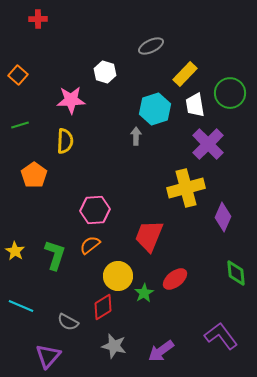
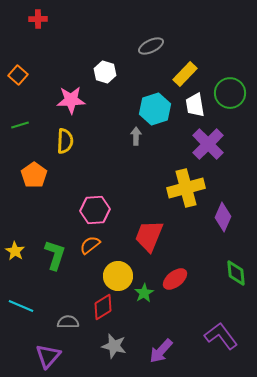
gray semicircle: rotated 150 degrees clockwise
purple arrow: rotated 12 degrees counterclockwise
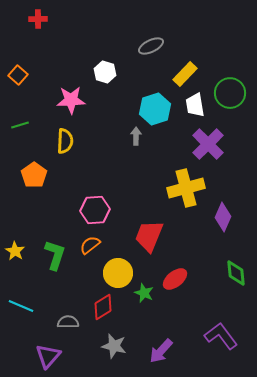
yellow circle: moved 3 px up
green star: rotated 18 degrees counterclockwise
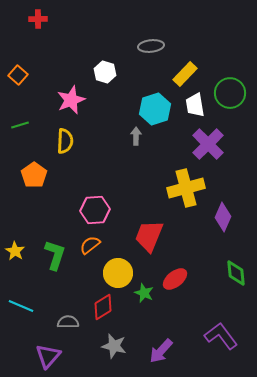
gray ellipse: rotated 20 degrees clockwise
pink star: rotated 20 degrees counterclockwise
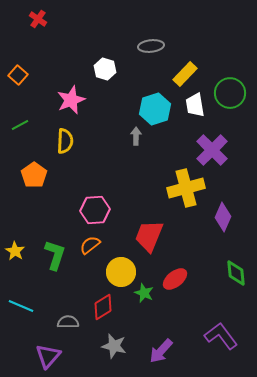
red cross: rotated 36 degrees clockwise
white hexagon: moved 3 px up
green line: rotated 12 degrees counterclockwise
purple cross: moved 4 px right, 6 px down
yellow circle: moved 3 px right, 1 px up
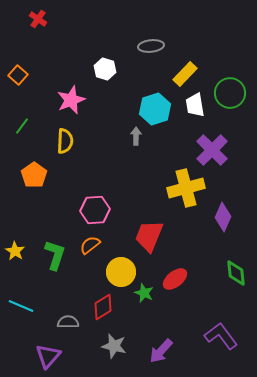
green line: moved 2 px right, 1 px down; rotated 24 degrees counterclockwise
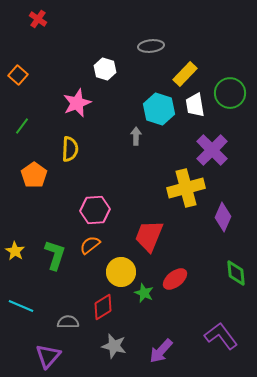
pink star: moved 6 px right, 3 px down
cyan hexagon: moved 4 px right; rotated 24 degrees counterclockwise
yellow semicircle: moved 5 px right, 8 px down
